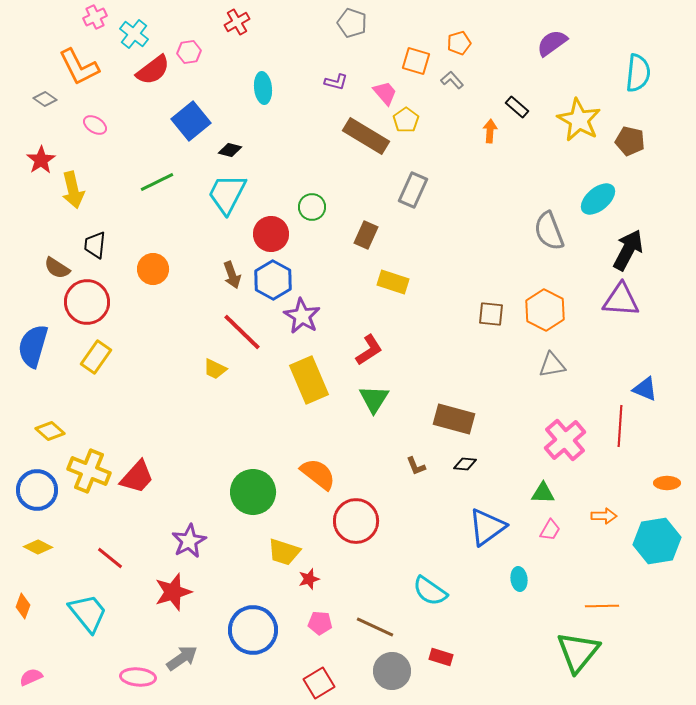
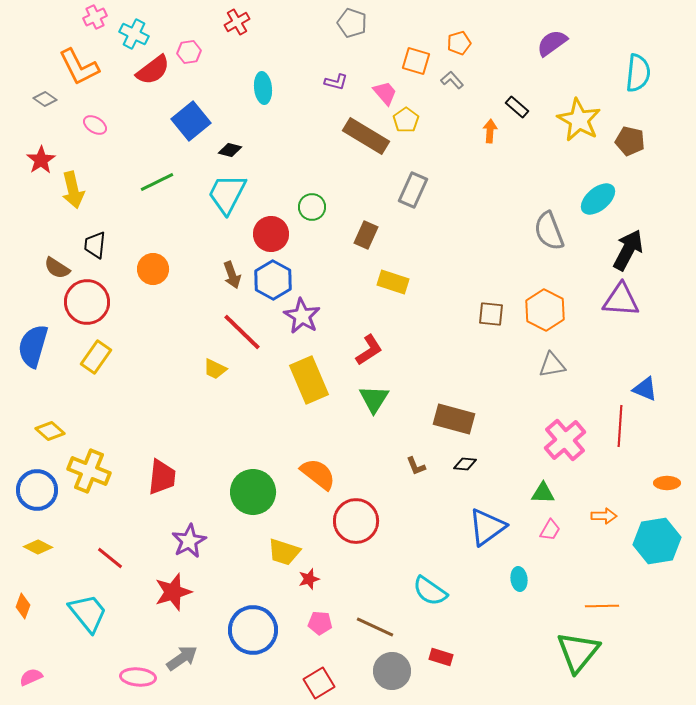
cyan cross at (134, 34): rotated 12 degrees counterclockwise
red trapezoid at (137, 477): moved 25 px right; rotated 36 degrees counterclockwise
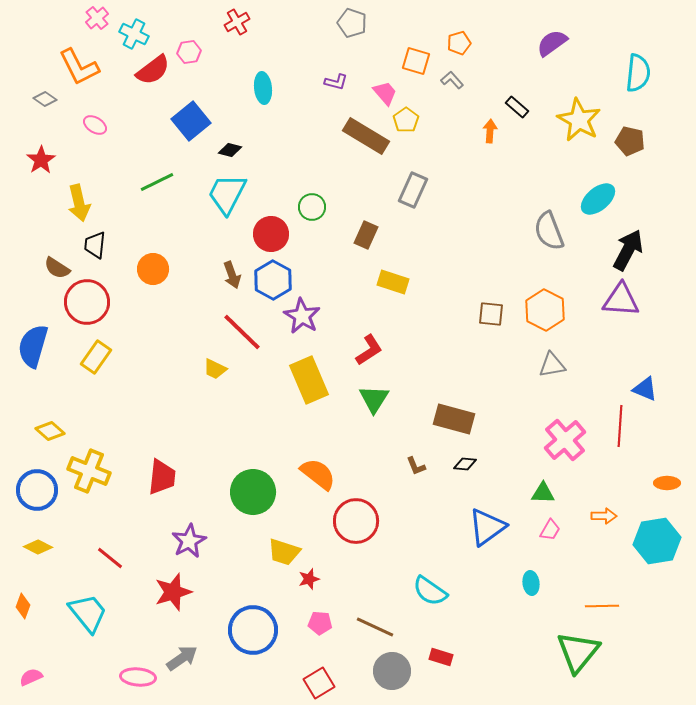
pink cross at (95, 17): moved 2 px right, 1 px down; rotated 15 degrees counterclockwise
yellow arrow at (73, 190): moved 6 px right, 13 px down
cyan ellipse at (519, 579): moved 12 px right, 4 px down
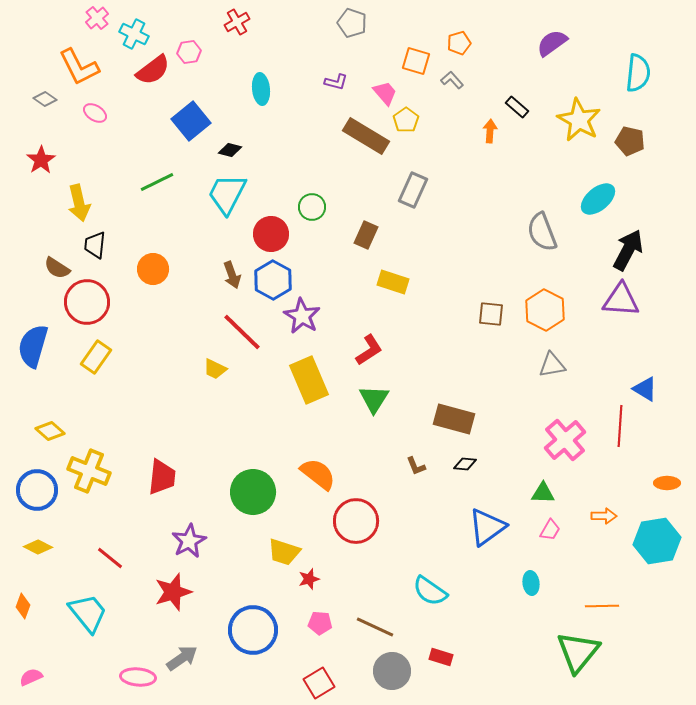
cyan ellipse at (263, 88): moved 2 px left, 1 px down
pink ellipse at (95, 125): moved 12 px up
gray semicircle at (549, 231): moved 7 px left, 1 px down
blue triangle at (645, 389): rotated 8 degrees clockwise
